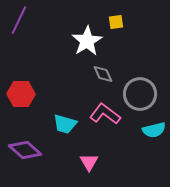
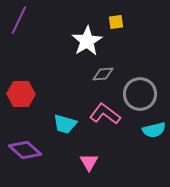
gray diamond: rotated 70 degrees counterclockwise
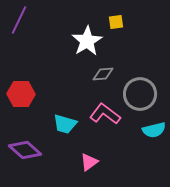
pink triangle: rotated 24 degrees clockwise
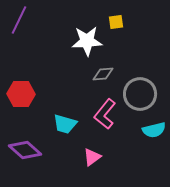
white star: rotated 28 degrees clockwise
pink L-shape: rotated 88 degrees counterclockwise
pink triangle: moved 3 px right, 5 px up
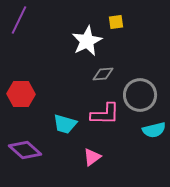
white star: rotated 24 degrees counterclockwise
gray circle: moved 1 px down
pink L-shape: rotated 128 degrees counterclockwise
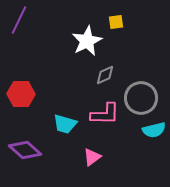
gray diamond: moved 2 px right, 1 px down; rotated 20 degrees counterclockwise
gray circle: moved 1 px right, 3 px down
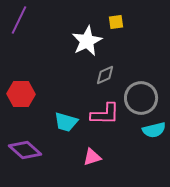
cyan trapezoid: moved 1 px right, 2 px up
pink triangle: rotated 18 degrees clockwise
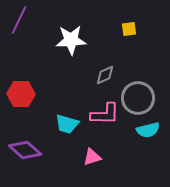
yellow square: moved 13 px right, 7 px down
white star: moved 16 px left, 1 px up; rotated 24 degrees clockwise
gray circle: moved 3 px left
cyan trapezoid: moved 1 px right, 2 px down
cyan semicircle: moved 6 px left
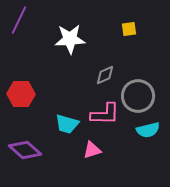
white star: moved 1 px left, 1 px up
gray circle: moved 2 px up
pink triangle: moved 7 px up
